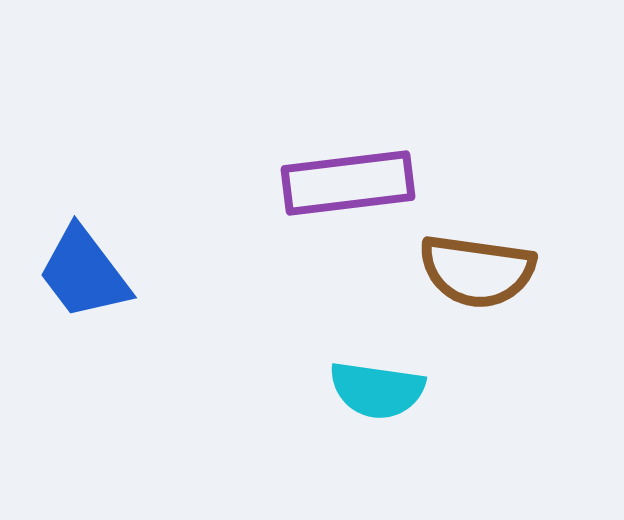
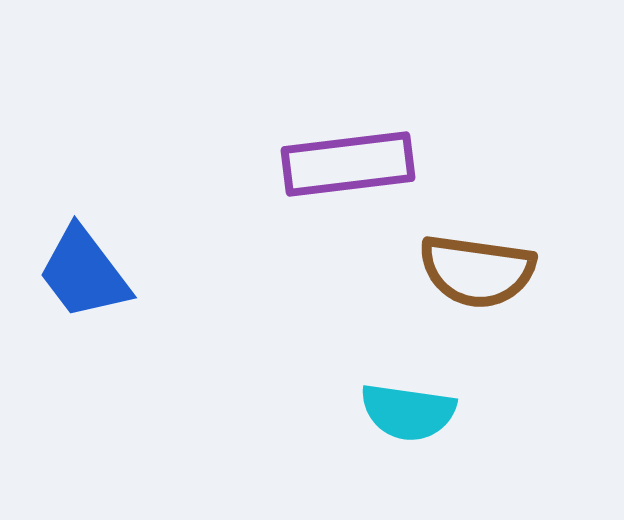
purple rectangle: moved 19 px up
cyan semicircle: moved 31 px right, 22 px down
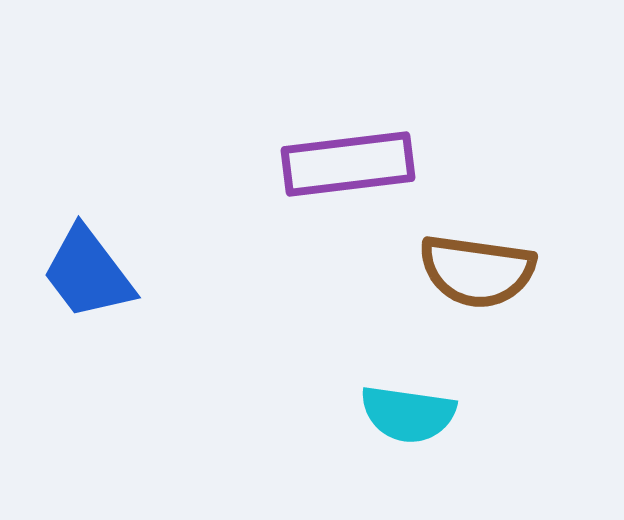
blue trapezoid: moved 4 px right
cyan semicircle: moved 2 px down
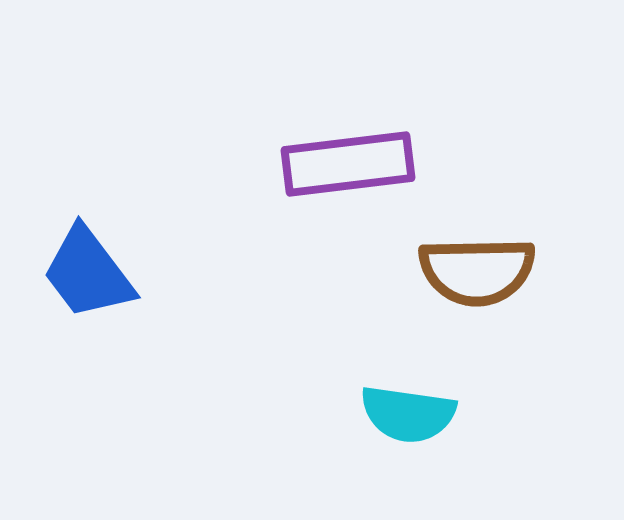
brown semicircle: rotated 9 degrees counterclockwise
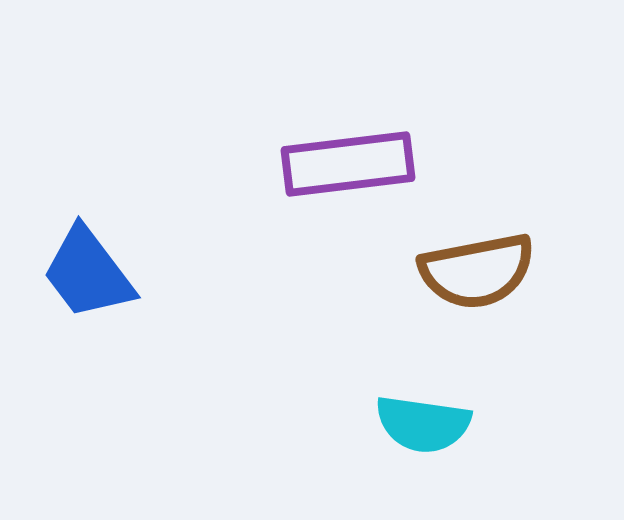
brown semicircle: rotated 10 degrees counterclockwise
cyan semicircle: moved 15 px right, 10 px down
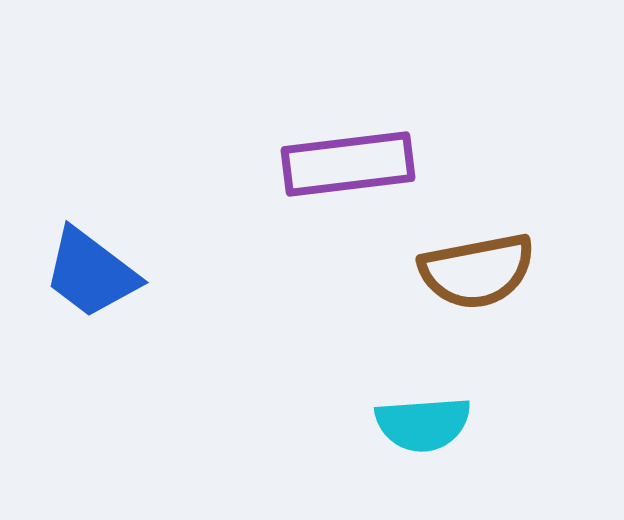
blue trapezoid: moved 3 px right; rotated 16 degrees counterclockwise
cyan semicircle: rotated 12 degrees counterclockwise
